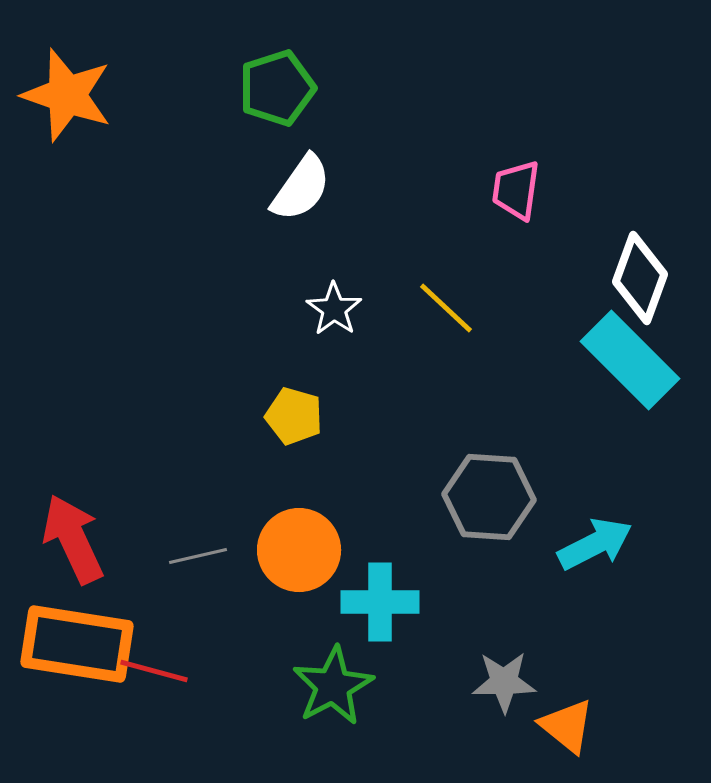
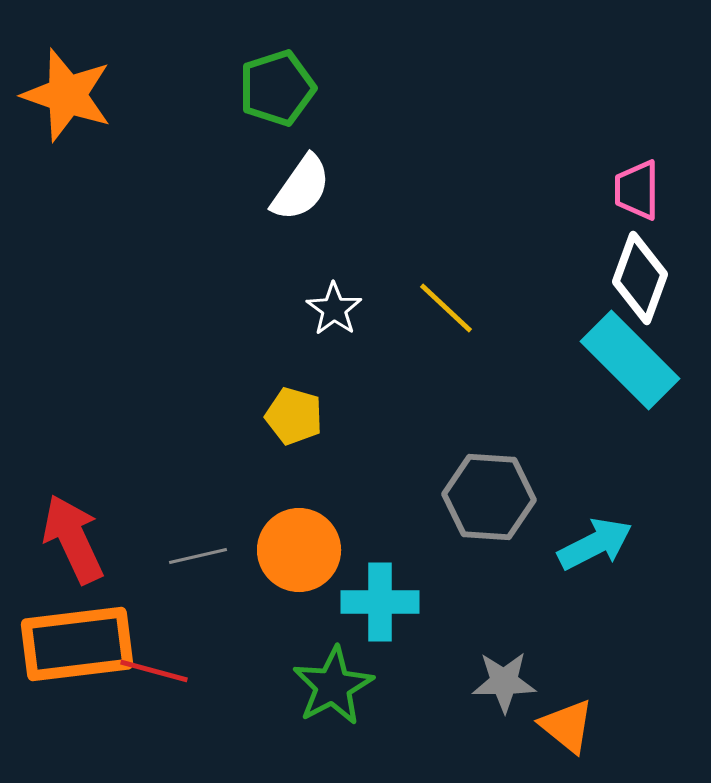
pink trapezoid: moved 121 px right; rotated 8 degrees counterclockwise
orange rectangle: rotated 16 degrees counterclockwise
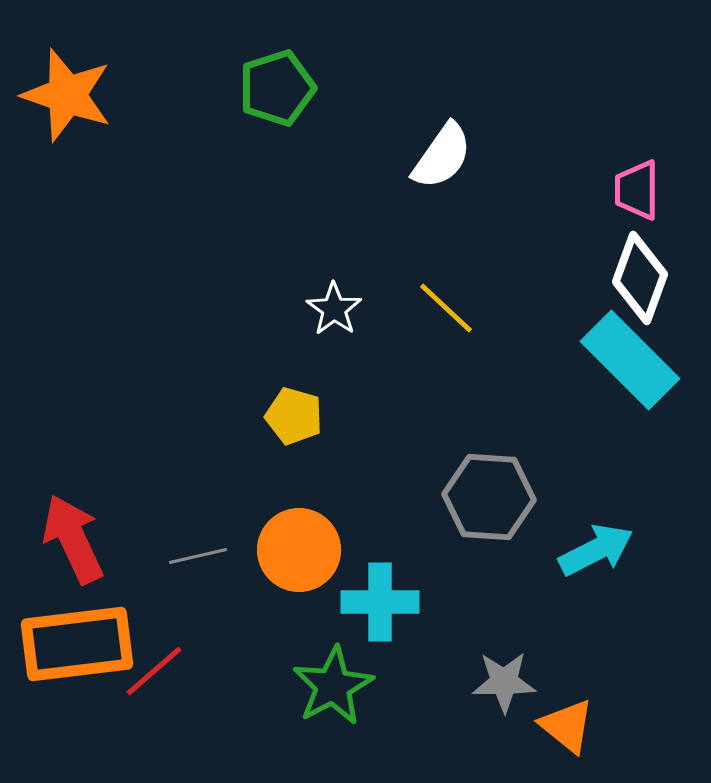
white semicircle: moved 141 px right, 32 px up
cyan arrow: moved 1 px right, 6 px down
red line: rotated 56 degrees counterclockwise
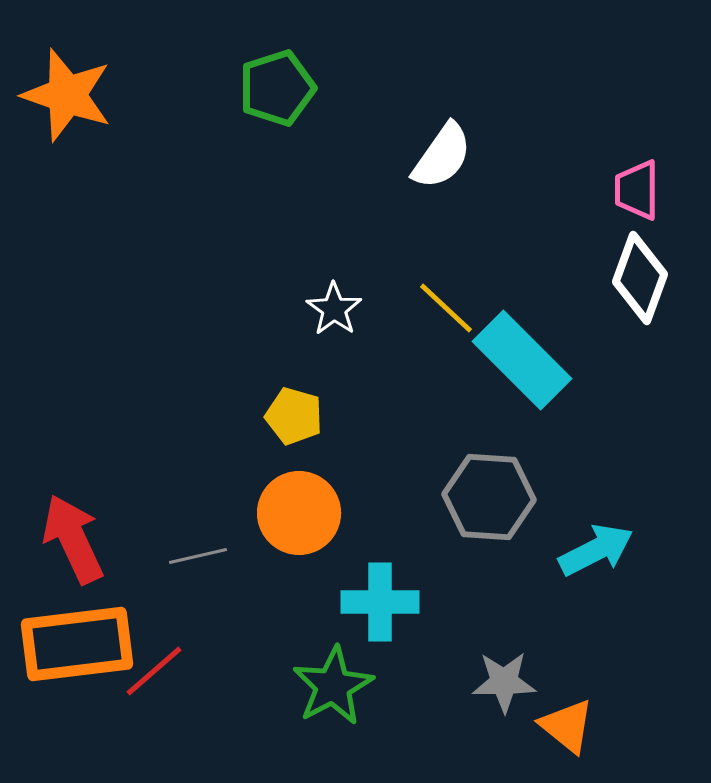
cyan rectangle: moved 108 px left
orange circle: moved 37 px up
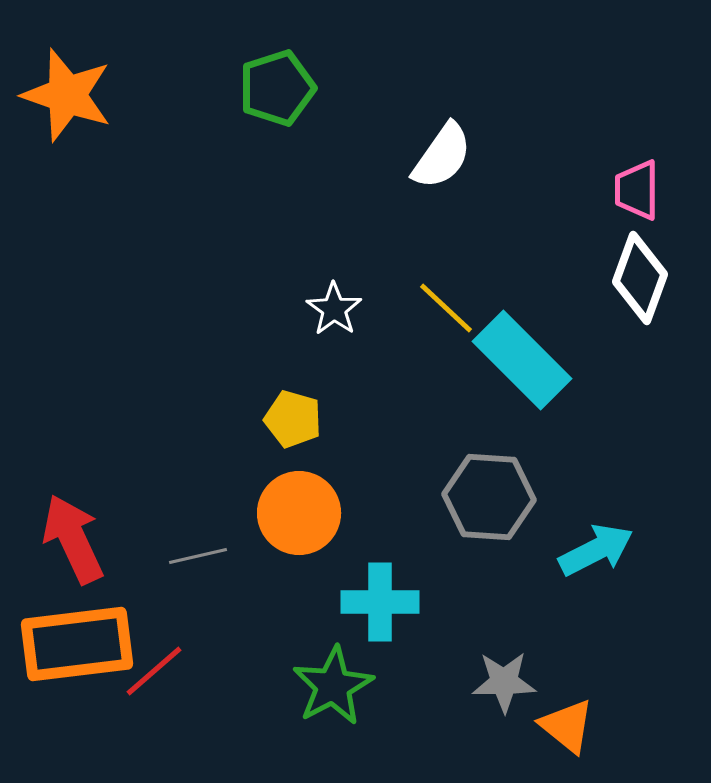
yellow pentagon: moved 1 px left, 3 px down
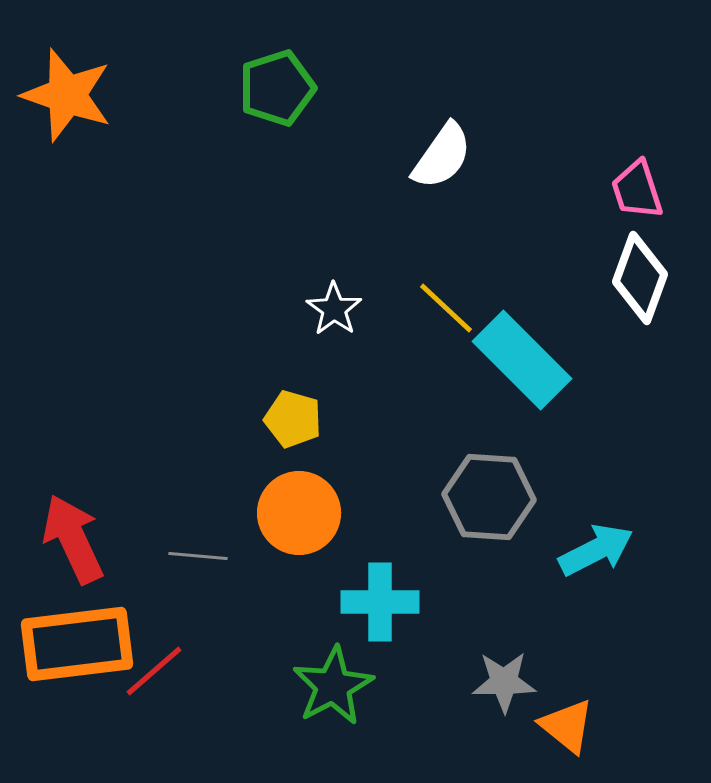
pink trapezoid: rotated 18 degrees counterclockwise
gray line: rotated 18 degrees clockwise
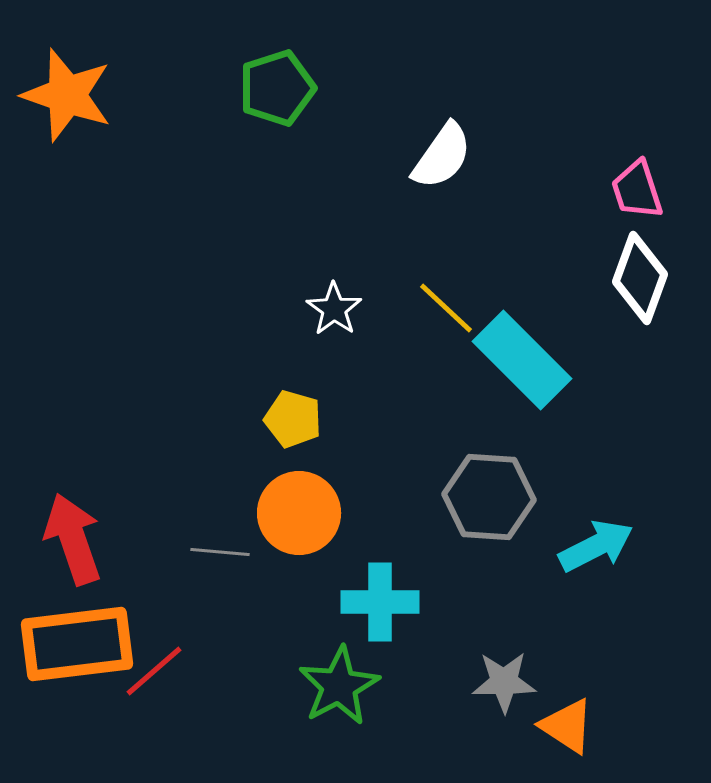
red arrow: rotated 6 degrees clockwise
cyan arrow: moved 4 px up
gray line: moved 22 px right, 4 px up
green star: moved 6 px right
orange triangle: rotated 6 degrees counterclockwise
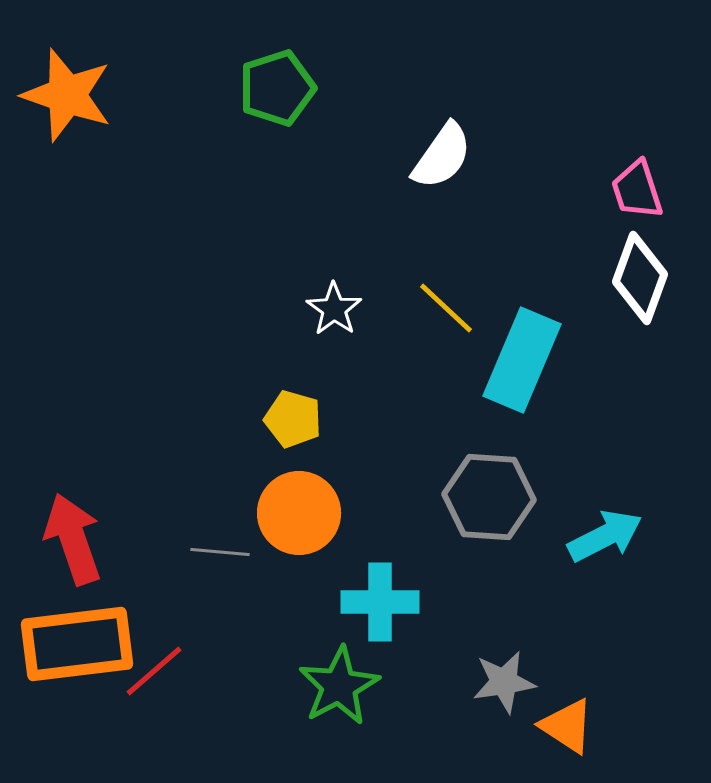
cyan rectangle: rotated 68 degrees clockwise
cyan arrow: moved 9 px right, 10 px up
gray star: rotated 8 degrees counterclockwise
